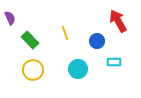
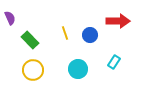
red arrow: rotated 120 degrees clockwise
blue circle: moved 7 px left, 6 px up
cyan rectangle: rotated 56 degrees counterclockwise
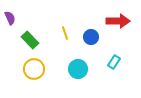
blue circle: moved 1 px right, 2 px down
yellow circle: moved 1 px right, 1 px up
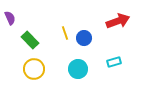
red arrow: rotated 20 degrees counterclockwise
blue circle: moved 7 px left, 1 px down
cyan rectangle: rotated 40 degrees clockwise
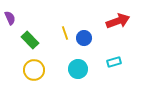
yellow circle: moved 1 px down
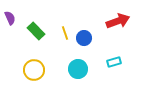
green rectangle: moved 6 px right, 9 px up
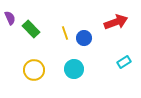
red arrow: moved 2 px left, 1 px down
green rectangle: moved 5 px left, 2 px up
cyan rectangle: moved 10 px right; rotated 16 degrees counterclockwise
cyan circle: moved 4 px left
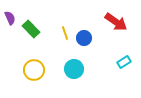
red arrow: rotated 55 degrees clockwise
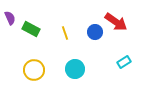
green rectangle: rotated 18 degrees counterclockwise
blue circle: moved 11 px right, 6 px up
cyan circle: moved 1 px right
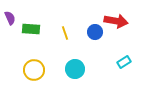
red arrow: moved 1 px up; rotated 25 degrees counterclockwise
green rectangle: rotated 24 degrees counterclockwise
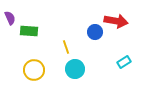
green rectangle: moved 2 px left, 2 px down
yellow line: moved 1 px right, 14 px down
